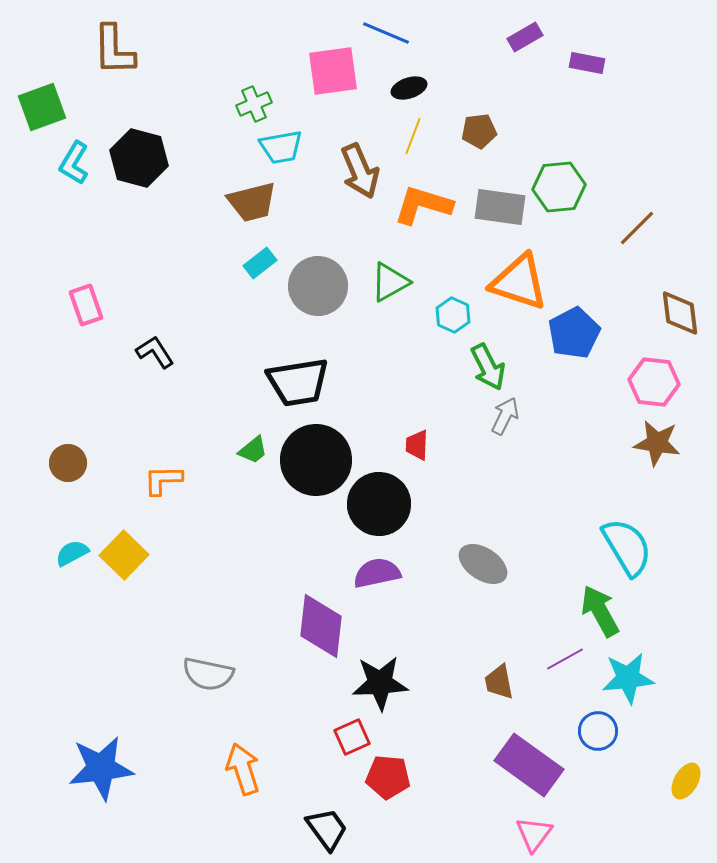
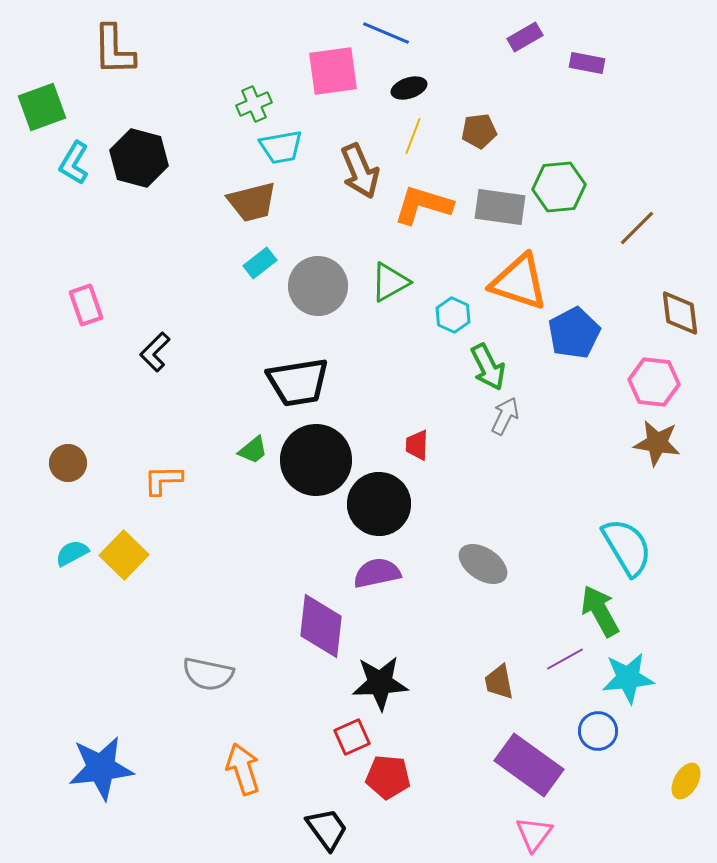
black L-shape at (155, 352): rotated 102 degrees counterclockwise
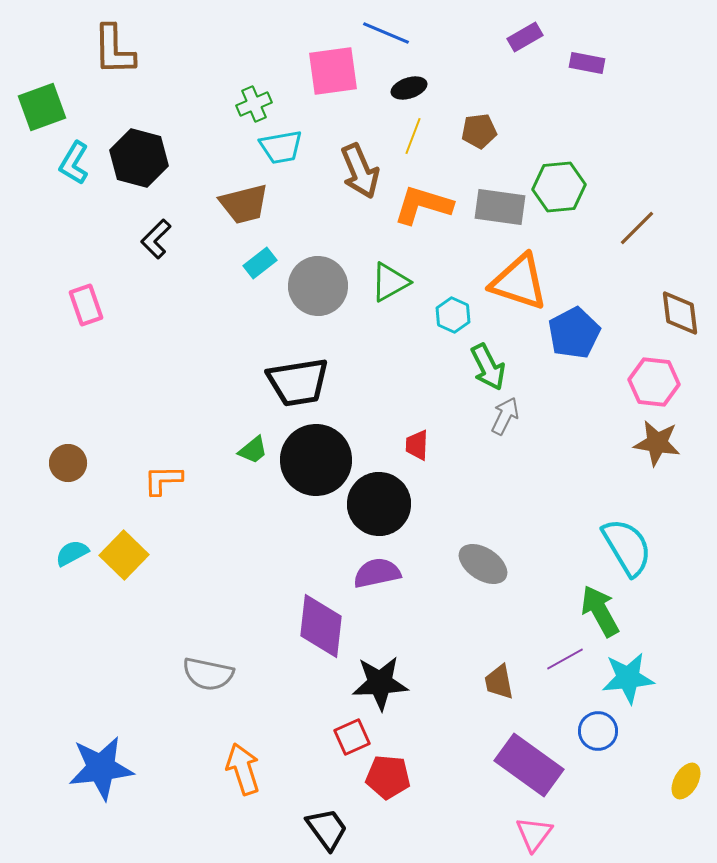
brown trapezoid at (252, 202): moved 8 px left, 2 px down
black L-shape at (155, 352): moved 1 px right, 113 px up
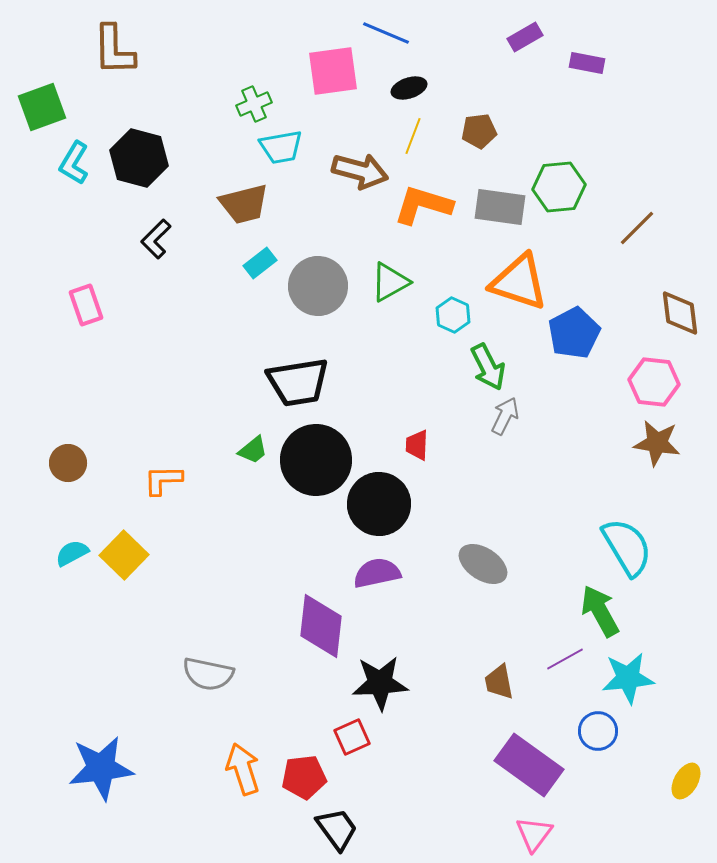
brown arrow at (360, 171): rotated 52 degrees counterclockwise
red pentagon at (388, 777): moved 84 px left; rotated 12 degrees counterclockwise
black trapezoid at (327, 829): moved 10 px right
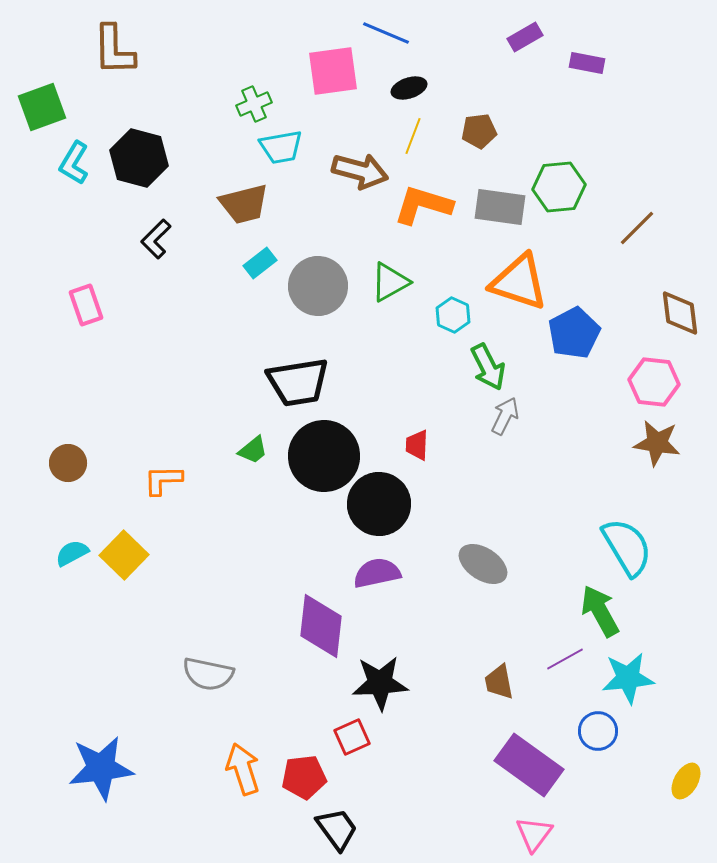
black circle at (316, 460): moved 8 px right, 4 px up
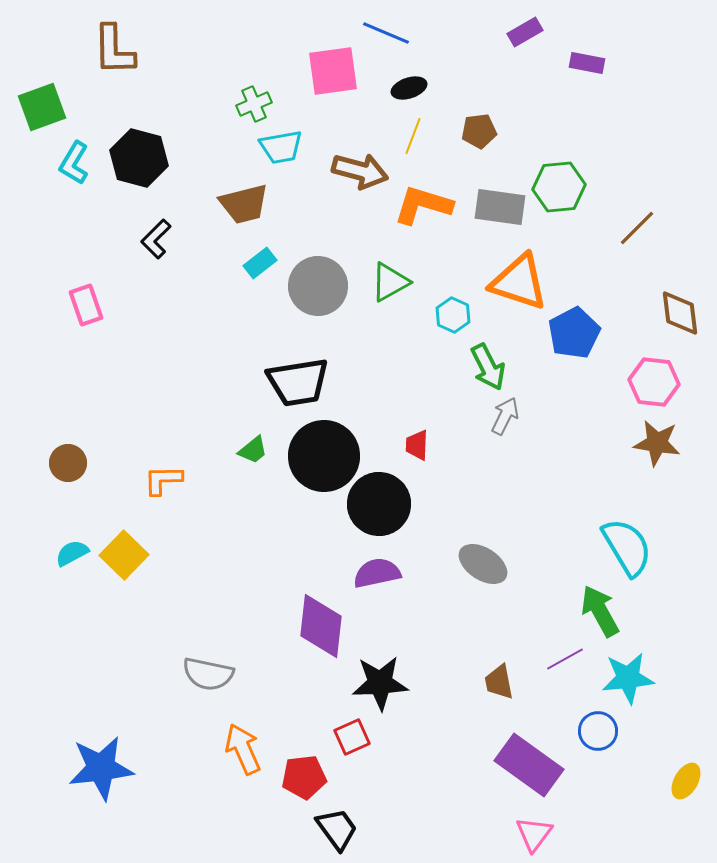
purple rectangle at (525, 37): moved 5 px up
orange arrow at (243, 769): moved 20 px up; rotated 6 degrees counterclockwise
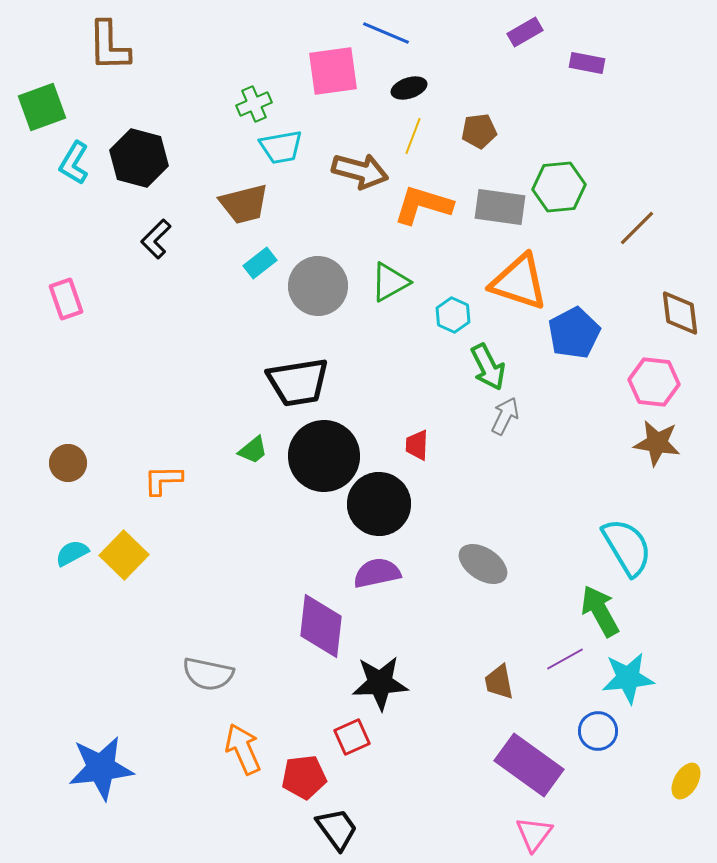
brown L-shape at (114, 50): moved 5 px left, 4 px up
pink rectangle at (86, 305): moved 20 px left, 6 px up
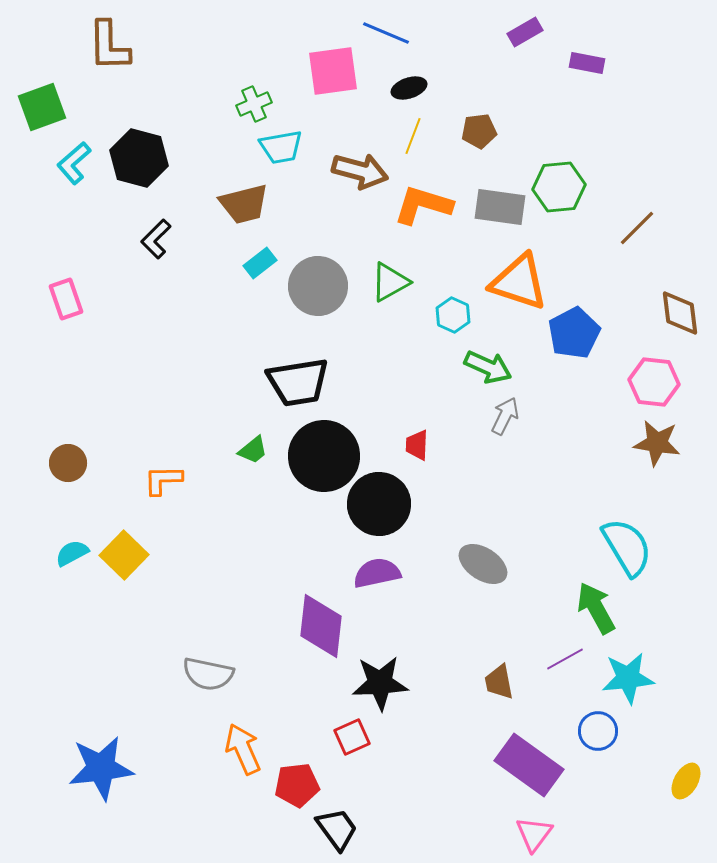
cyan L-shape at (74, 163): rotated 18 degrees clockwise
green arrow at (488, 367): rotated 39 degrees counterclockwise
green arrow at (600, 611): moved 4 px left, 3 px up
red pentagon at (304, 777): moved 7 px left, 8 px down
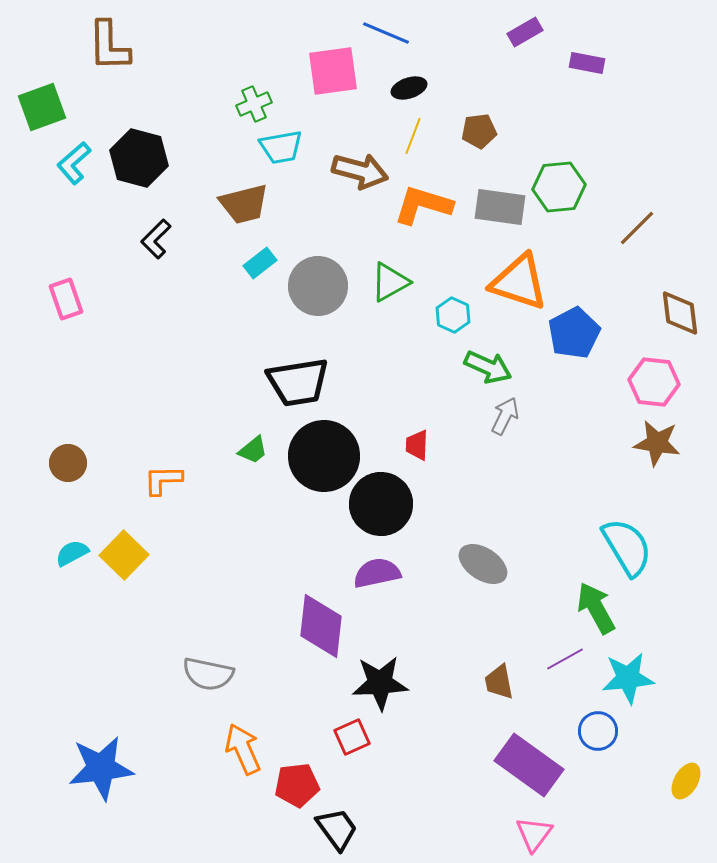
black circle at (379, 504): moved 2 px right
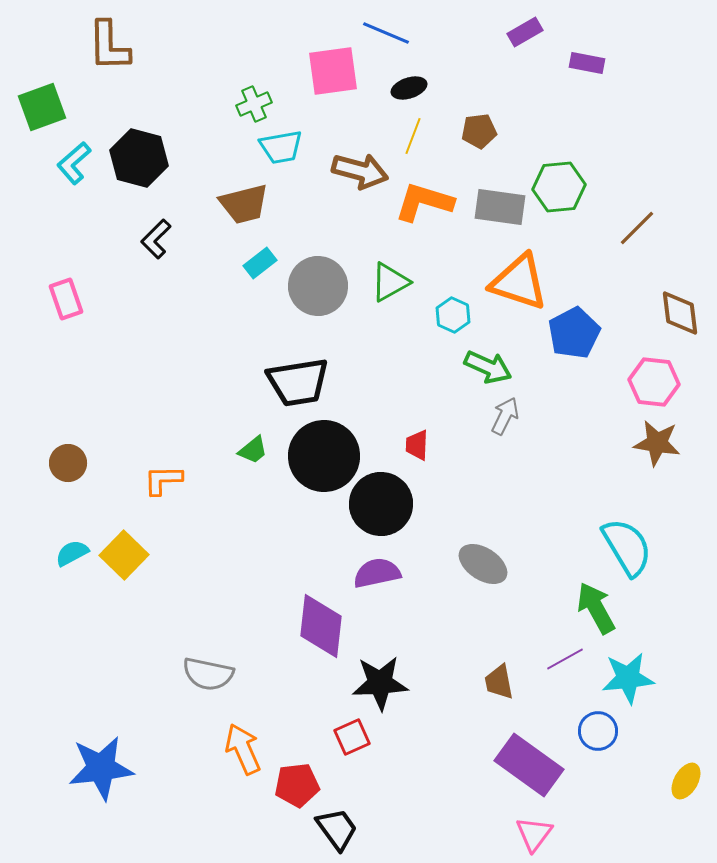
orange L-shape at (423, 205): moved 1 px right, 3 px up
